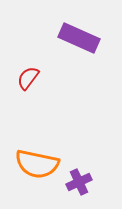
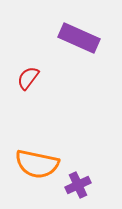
purple cross: moved 1 px left, 3 px down
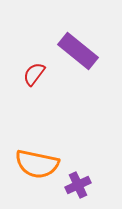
purple rectangle: moved 1 px left, 13 px down; rotated 15 degrees clockwise
red semicircle: moved 6 px right, 4 px up
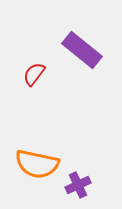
purple rectangle: moved 4 px right, 1 px up
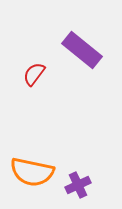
orange semicircle: moved 5 px left, 8 px down
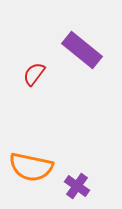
orange semicircle: moved 1 px left, 5 px up
purple cross: moved 1 px left, 1 px down; rotated 30 degrees counterclockwise
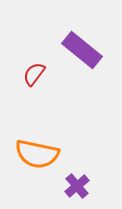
orange semicircle: moved 6 px right, 13 px up
purple cross: rotated 15 degrees clockwise
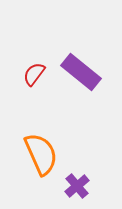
purple rectangle: moved 1 px left, 22 px down
orange semicircle: moved 4 px right; rotated 126 degrees counterclockwise
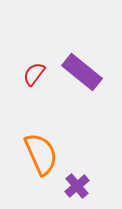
purple rectangle: moved 1 px right
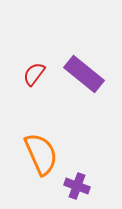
purple rectangle: moved 2 px right, 2 px down
purple cross: rotated 30 degrees counterclockwise
